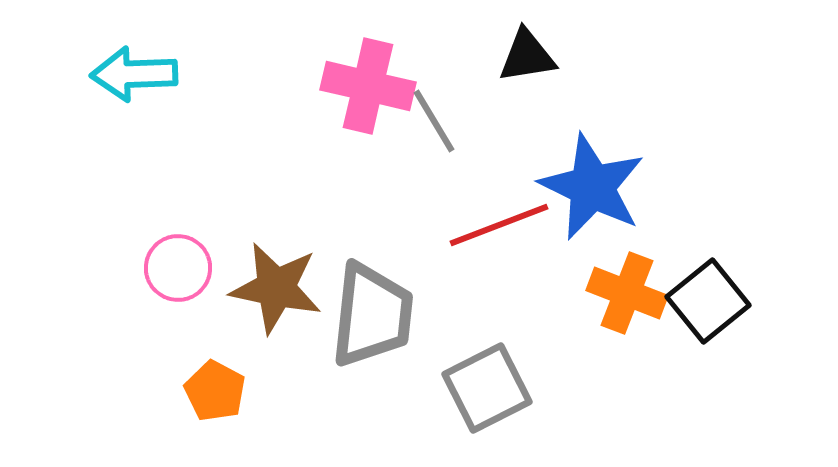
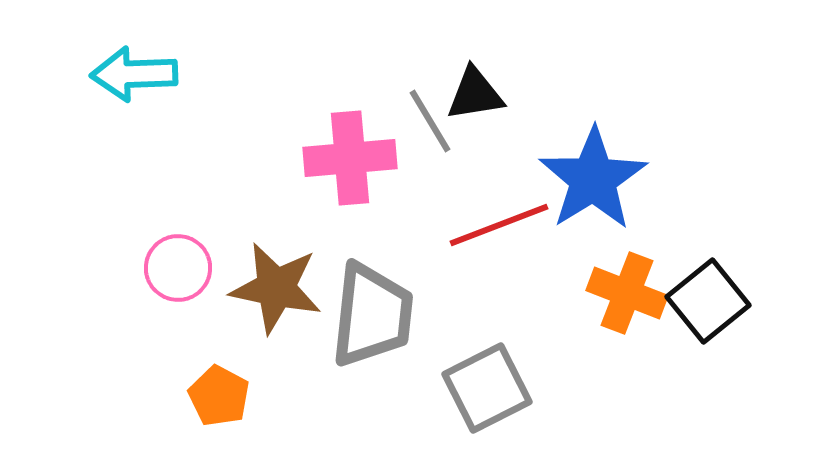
black triangle: moved 52 px left, 38 px down
pink cross: moved 18 px left, 72 px down; rotated 18 degrees counterclockwise
gray line: moved 4 px left
blue star: moved 1 px right, 8 px up; rotated 14 degrees clockwise
orange pentagon: moved 4 px right, 5 px down
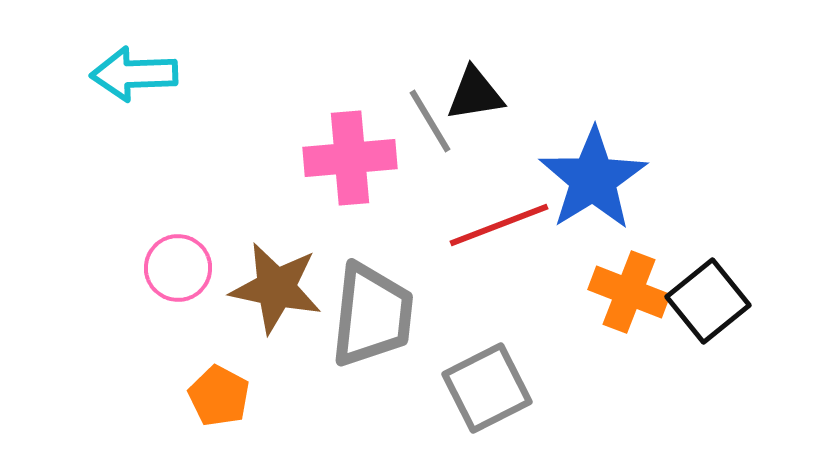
orange cross: moved 2 px right, 1 px up
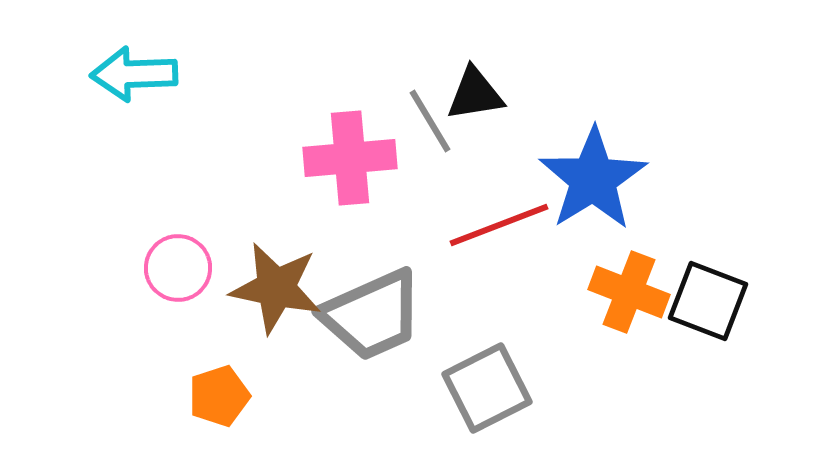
black square: rotated 30 degrees counterclockwise
gray trapezoid: rotated 60 degrees clockwise
orange pentagon: rotated 26 degrees clockwise
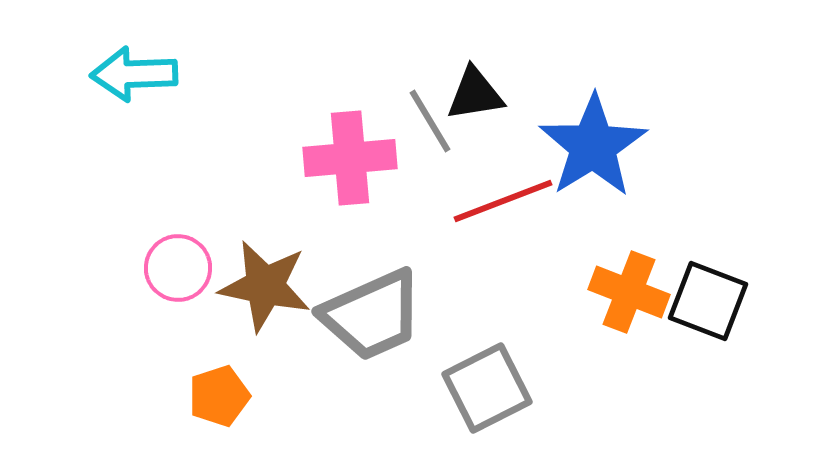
blue star: moved 33 px up
red line: moved 4 px right, 24 px up
brown star: moved 11 px left, 2 px up
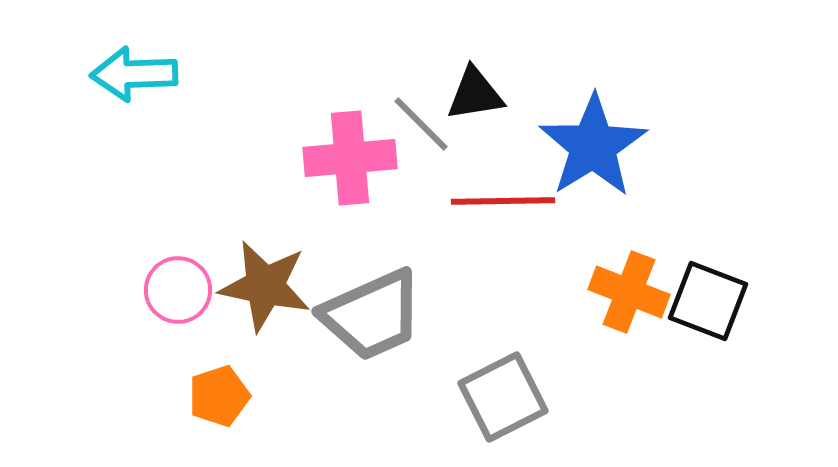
gray line: moved 9 px left, 3 px down; rotated 14 degrees counterclockwise
red line: rotated 20 degrees clockwise
pink circle: moved 22 px down
gray square: moved 16 px right, 9 px down
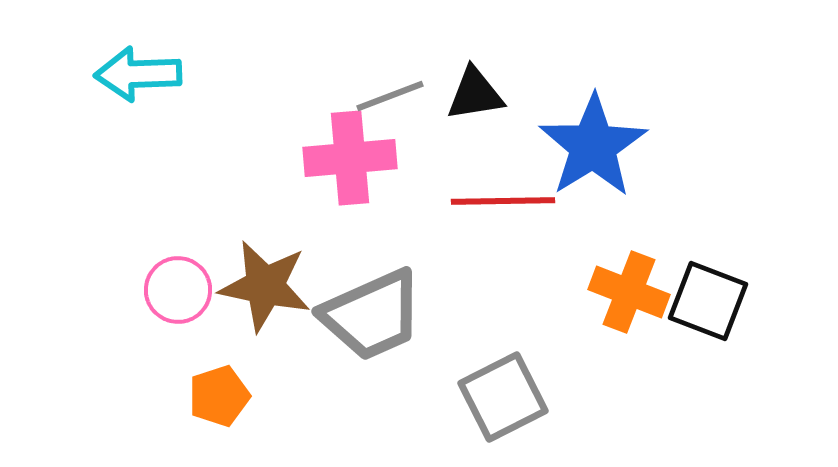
cyan arrow: moved 4 px right
gray line: moved 31 px left, 28 px up; rotated 66 degrees counterclockwise
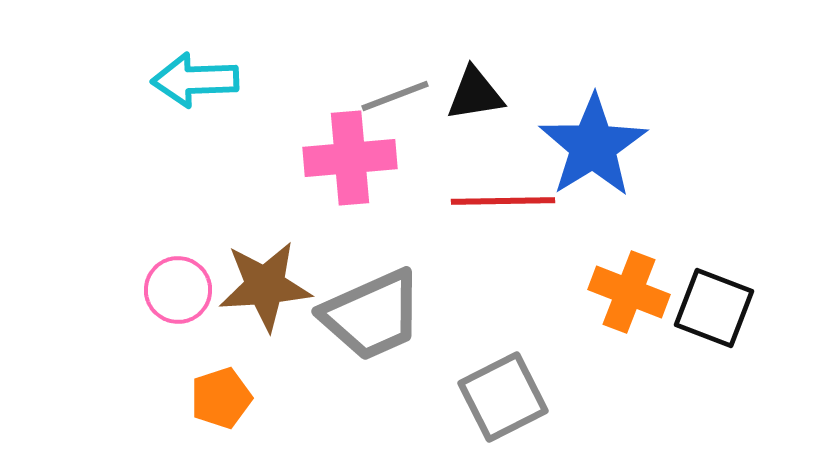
cyan arrow: moved 57 px right, 6 px down
gray line: moved 5 px right
brown star: rotated 16 degrees counterclockwise
black square: moved 6 px right, 7 px down
orange pentagon: moved 2 px right, 2 px down
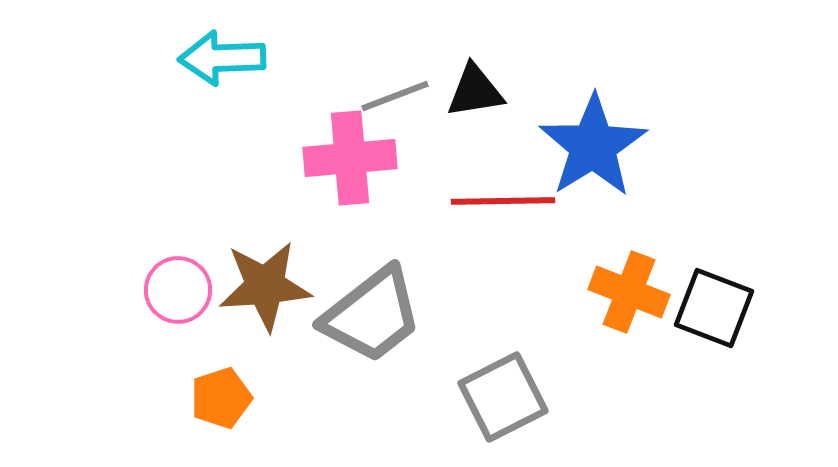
cyan arrow: moved 27 px right, 22 px up
black triangle: moved 3 px up
gray trapezoid: rotated 14 degrees counterclockwise
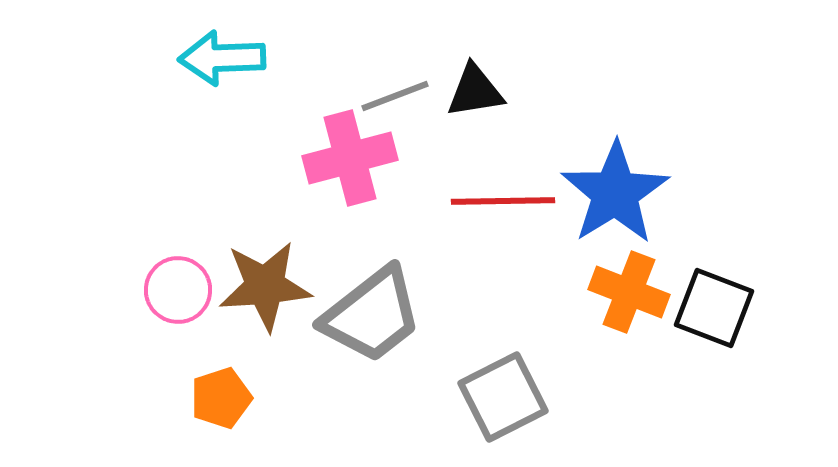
blue star: moved 22 px right, 47 px down
pink cross: rotated 10 degrees counterclockwise
